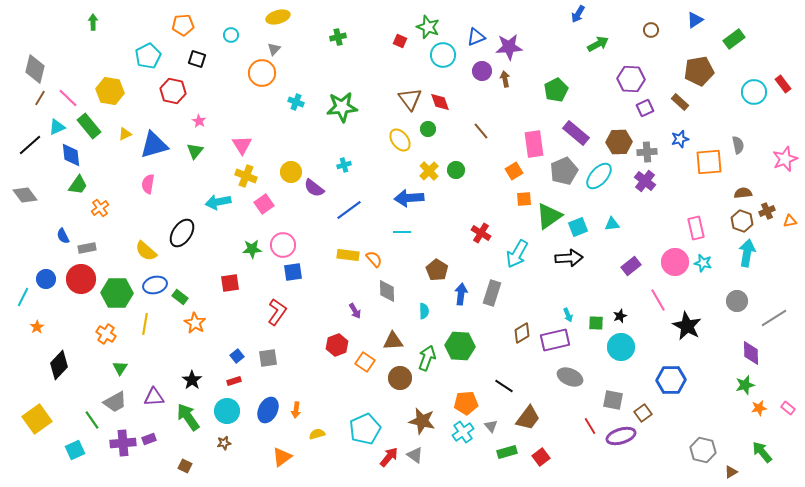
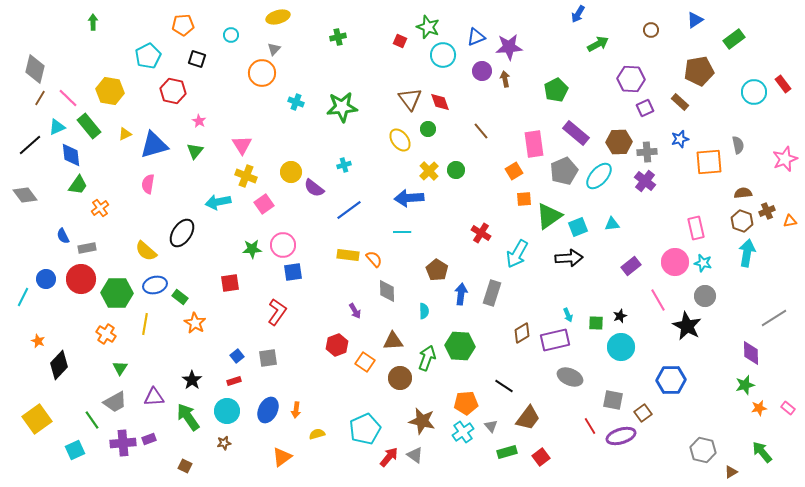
gray circle at (737, 301): moved 32 px left, 5 px up
orange star at (37, 327): moved 1 px right, 14 px down; rotated 16 degrees counterclockwise
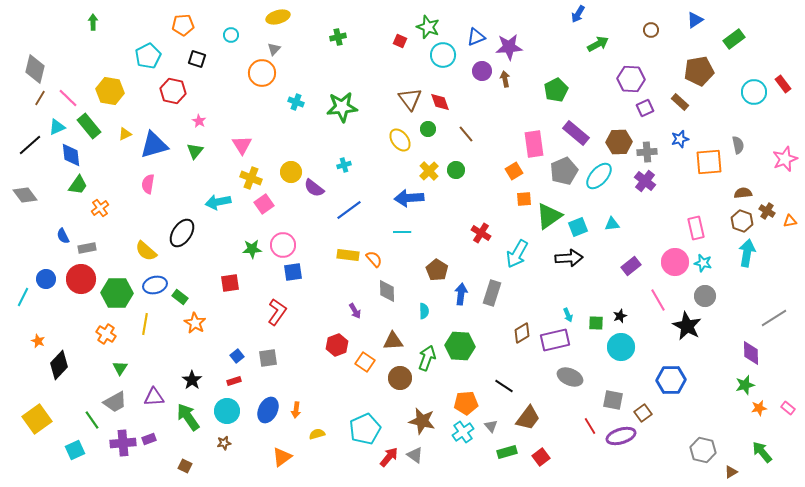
brown line at (481, 131): moved 15 px left, 3 px down
yellow cross at (246, 176): moved 5 px right, 2 px down
brown cross at (767, 211): rotated 35 degrees counterclockwise
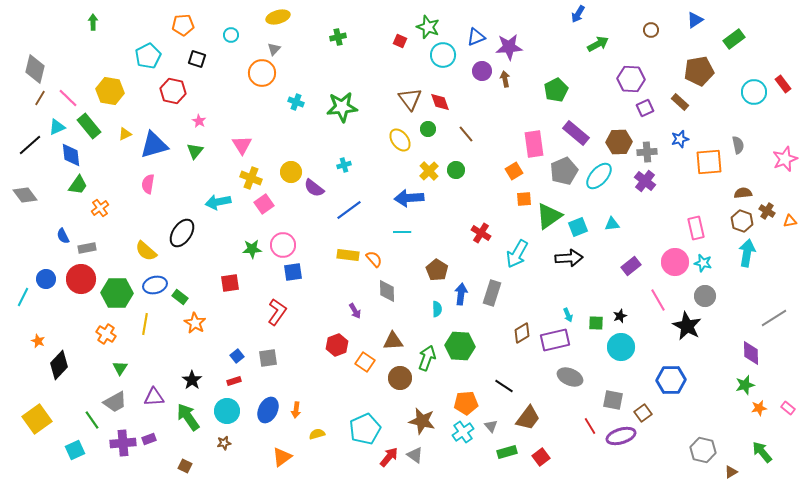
cyan semicircle at (424, 311): moved 13 px right, 2 px up
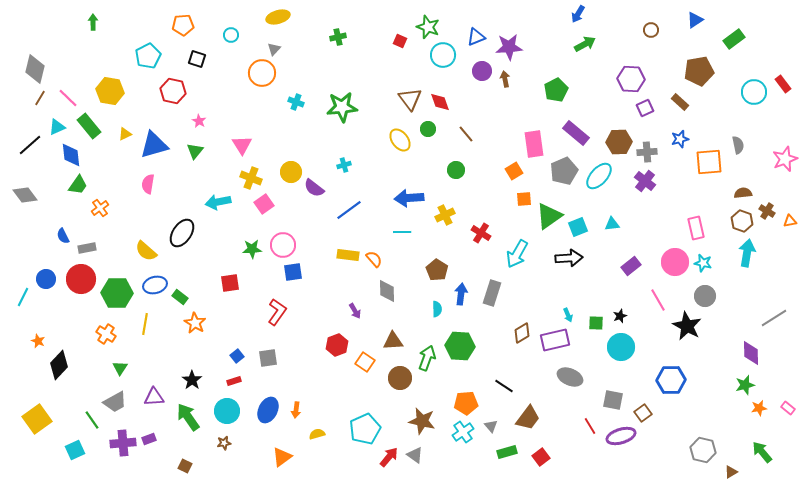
green arrow at (598, 44): moved 13 px left
yellow cross at (429, 171): moved 16 px right, 44 px down; rotated 18 degrees clockwise
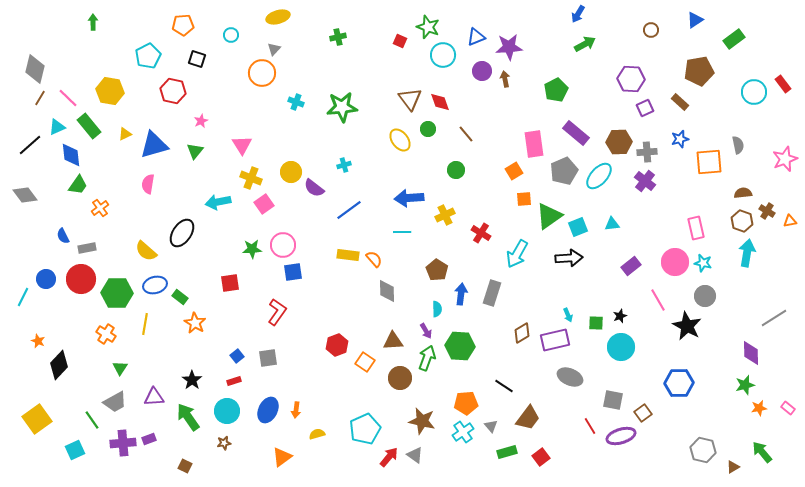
pink star at (199, 121): moved 2 px right; rotated 16 degrees clockwise
purple arrow at (355, 311): moved 71 px right, 20 px down
blue hexagon at (671, 380): moved 8 px right, 3 px down
brown triangle at (731, 472): moved 2 px right, 5 px up
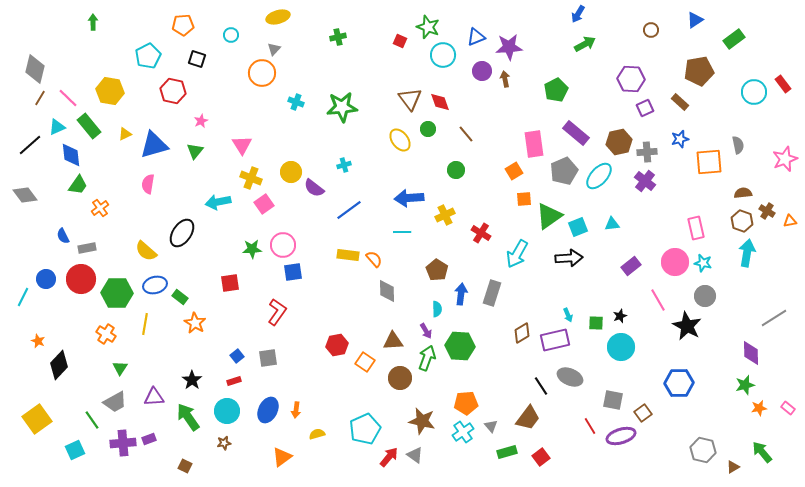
brown hexagon at (619, 142): rotated 10 degrees counterclockwise
red hexagon at (337, 345): rotated 10 degrees clockwise
black line at (504, 386): moved 37 px right; rotated 24 degrees clockwise
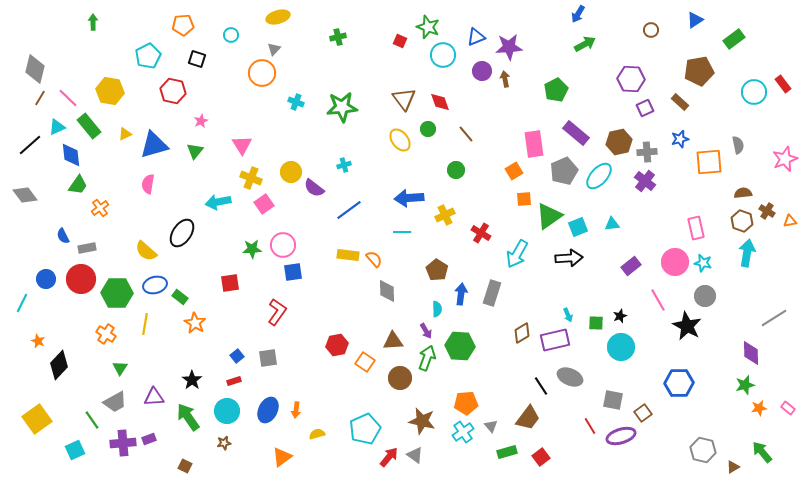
brown triangle at (410, 99): moved 6 px left
cyan line at (23, 297): moved 1 px left, 6 px down
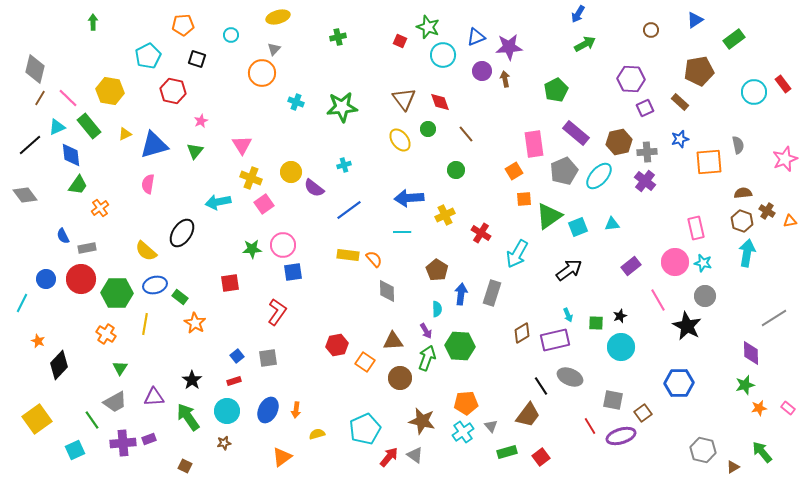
black arrow at (569, 258): moved 12 px down; rotated 32 degrees counterclockwise
brown trapezoid at (528, 418): moved 3 px up
